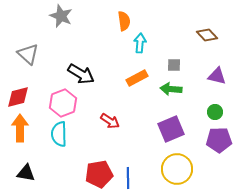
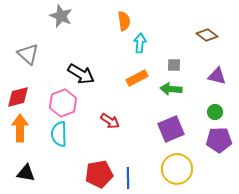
brown diamond: rotated 10 degrees counterclockwise
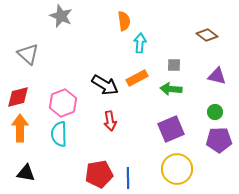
black arrow: moved 24 px right, 11 px down
red arrow: rotated 48 degrees clockwise
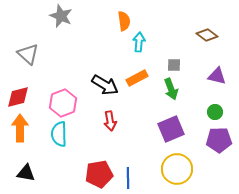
cyan arrow: moved 1 px left, 1 px up
green arrow: rotated 115 degrees counterclockwise
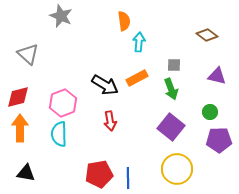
green circle: moved 5 px left
purple square: moved 2 px up; rotated 28 degrees counterclockwise
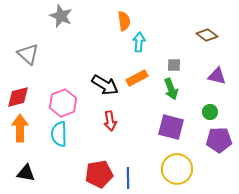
purple square: rotated 24 degrees counterclockwise
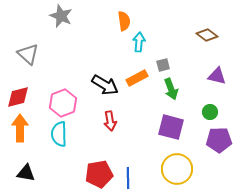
gray square: moved 11 px left; rotated 16 degrees counterclockwise
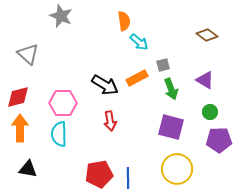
cyan arrow: rotated 126 degrees clockwise
purple triangle: moved 12 px left, 4 px down; rotated 18 degrees clockwise
pink hexagon: rotated 20 degrees clockwise
black triangle: moved 2 px right, 4 px up
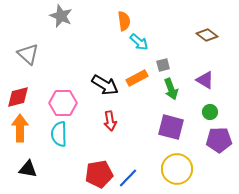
blue line: rotated 45 degrees clockwise
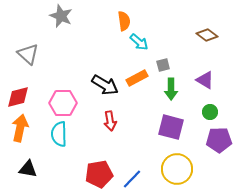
green arrow: rotated 20 degrees clockwise
orange arrow: rotated 12 degrees clockwise
blue line: moved 4 px right, 1 px down
